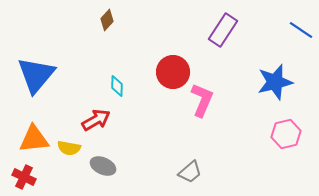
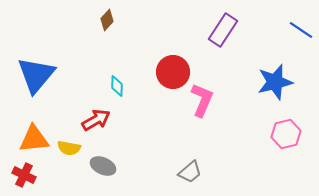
red cross: moved 2 px up
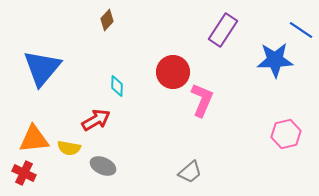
blue triangle: moved 6 px right, 7 px up
blue star: moved 22 px up; rotated 12 degrees clockwise
red cross: moved 2 px up
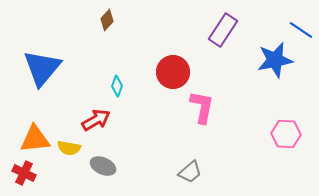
blue star: rotated 9 degrees counterclockwise
cyan diamond: rotated 20 degrees clockwise
pink L-shape: moved 7 px down; rotated 12 degrees counterclockwise
pink hexagon: rotated 16 degrees clockwise
orange triangle: moved 1 px right
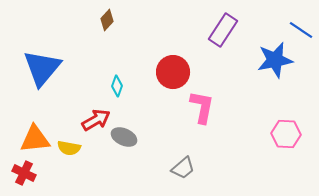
gray ellipse: moved 21 px right, 29 px up
gray trapezoid: moved 7 px left, 4 px up
